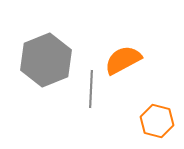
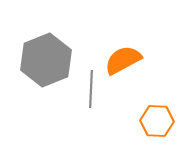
orange hexagon: rotated 12 degrees counterclockwise
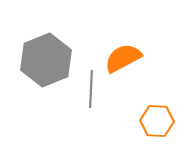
orange semicircle: moved 2 px up
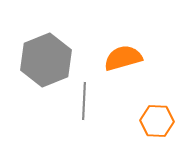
orange semicircle: rotated 12 degrees clockwise
gray line: moved 7 px left, 12 px down
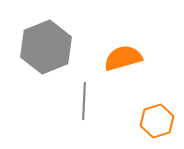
gray hexagon: moved 13 px up
orange hexagon: rotated 20 degrees counterclockwise
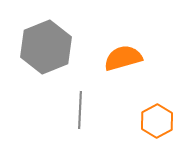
gray line: moved 4 px left, 9 px down
orange hexagon: rotated 12 degrees counterclockwise
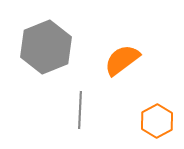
orange semicircle: moved 1 px left, 2 px down; rotated 21 degrees counterclockwise
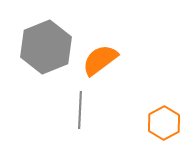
orange semicircle: moved 22 px left
orange hexagon: moved 7 px right, 2 px down
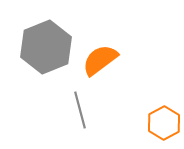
gray line: rotated 18 degrees counterclockwise
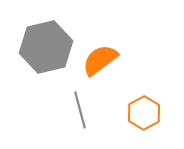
gray hexagon: rotated 9 degrees clockwise
orange hexagon: moved 20 px left, 10 px up
